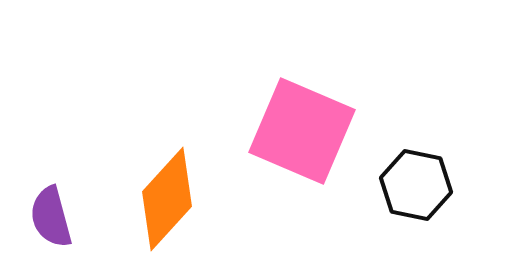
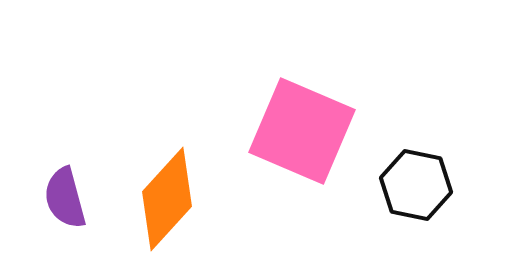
purple semicircle: moved 14 px right, 19 px up
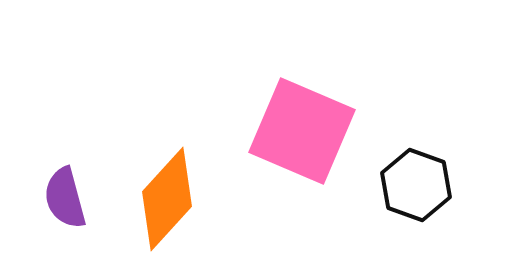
black hexagon: rotated 8 degrees clockwise
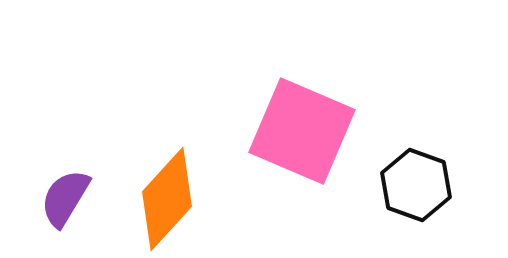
purple semicircle: rotated 46 degrees clockwise
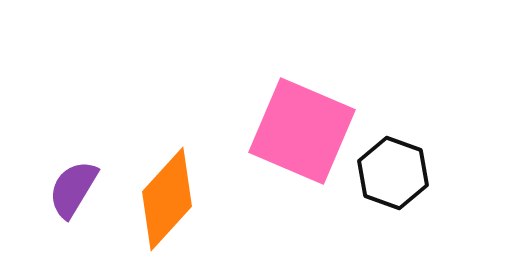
black hexagon: moved 23 px left, 12 px up
purple semicircle: moved 8 px right, 9 px up
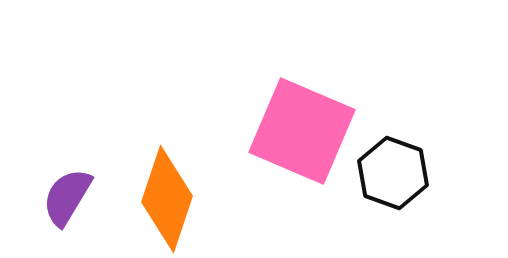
purple semicircle: moved 6 px left, 8 px down
orange diamond: rotated 24 degrees counterclockwise
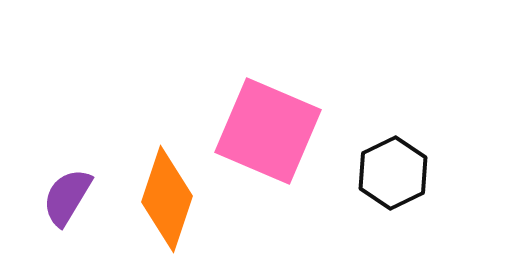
pink square: moved 34 px left
black hexagon: rotated 14 degrees clockwise
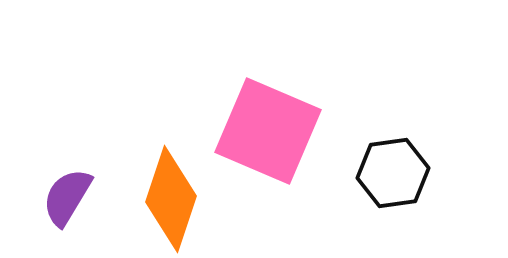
black hexagon: rotated 18 degrees clockwise
orange diamond: moved 4 px right
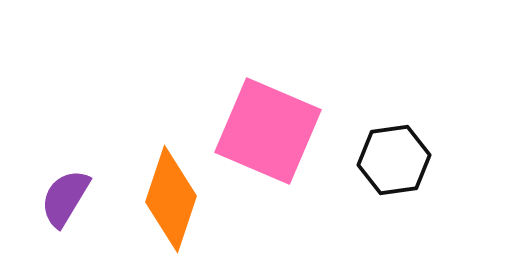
black hexagon: moved 1 px right, 13 px up
purple semicircle: moved 2 px left, 1 px down
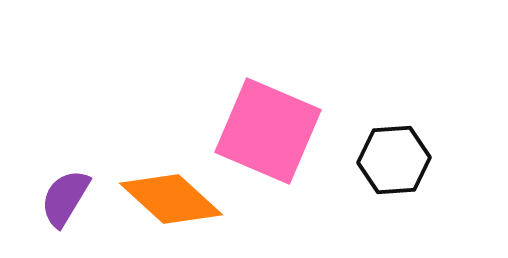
black hexagon: rotated 4 degrees clockwise
orange diamond: rotated 66 degrees counterclockwise
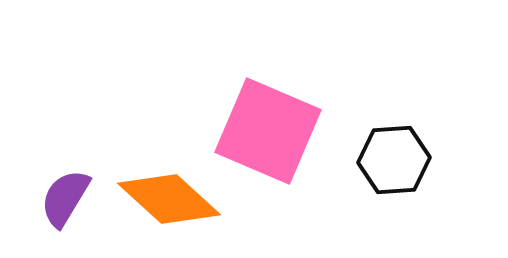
orange diamond: moved 2 px left
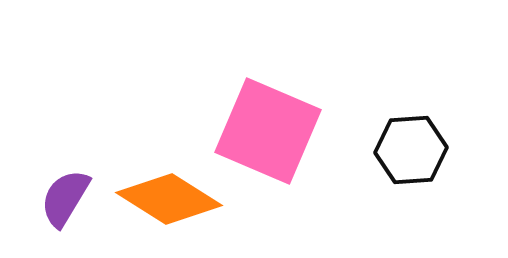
black hexagon: moved 17 px right, 10 px up
orange diamond: rotated 10 degrees counterclockwise
